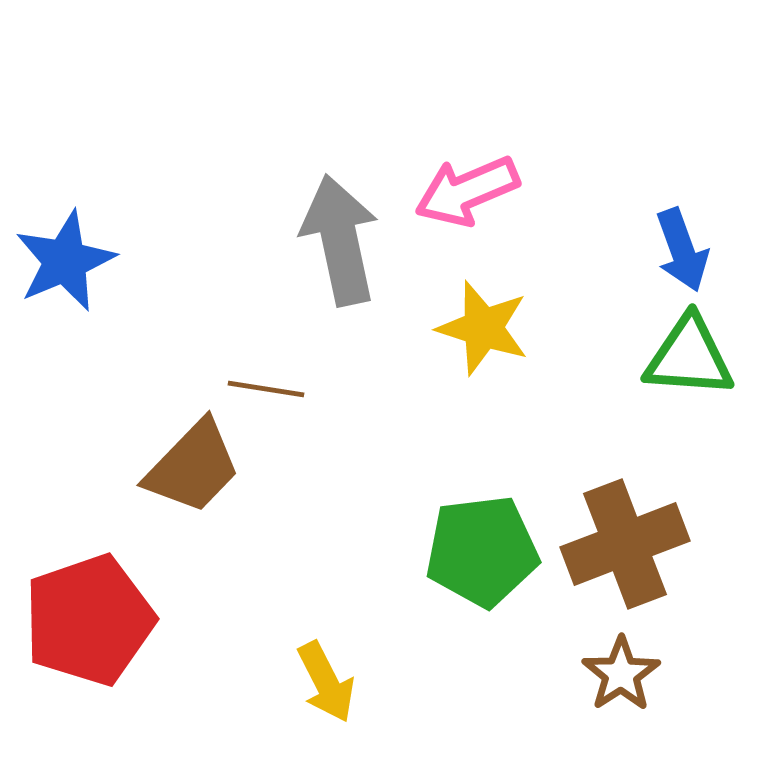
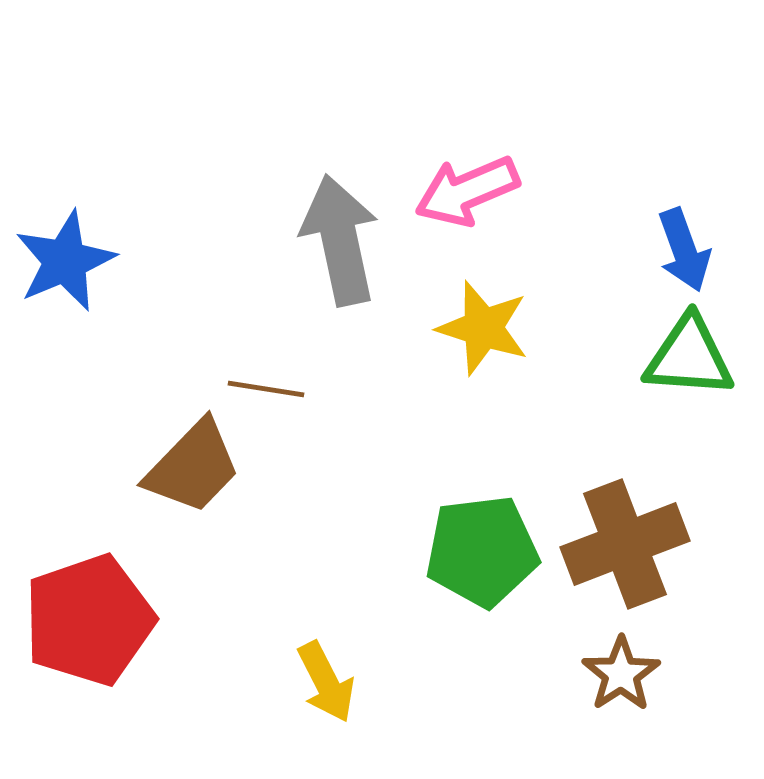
blue arrow: moved 2 px right
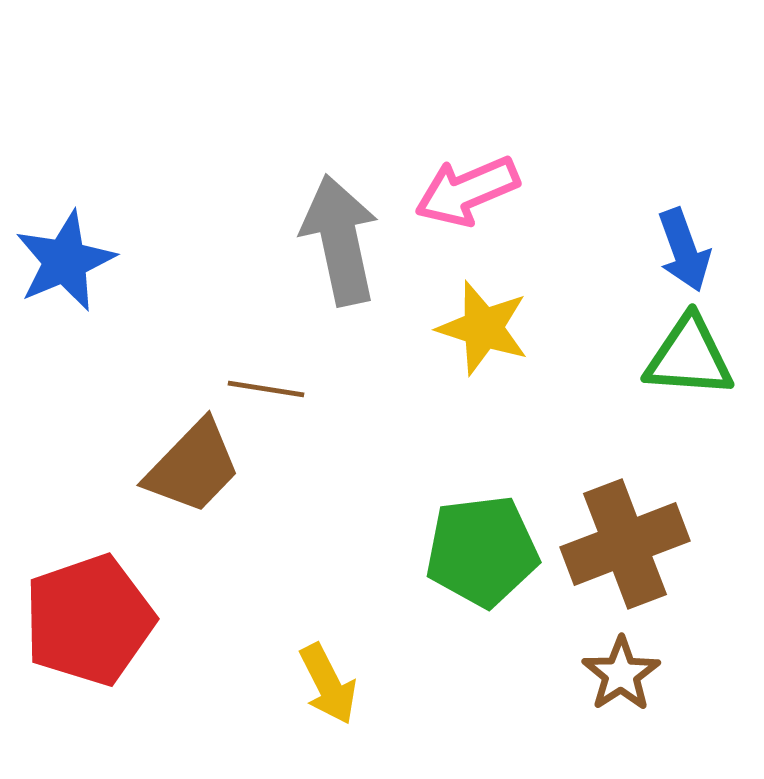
yellow arrow: moved 2 px right, 2 px down
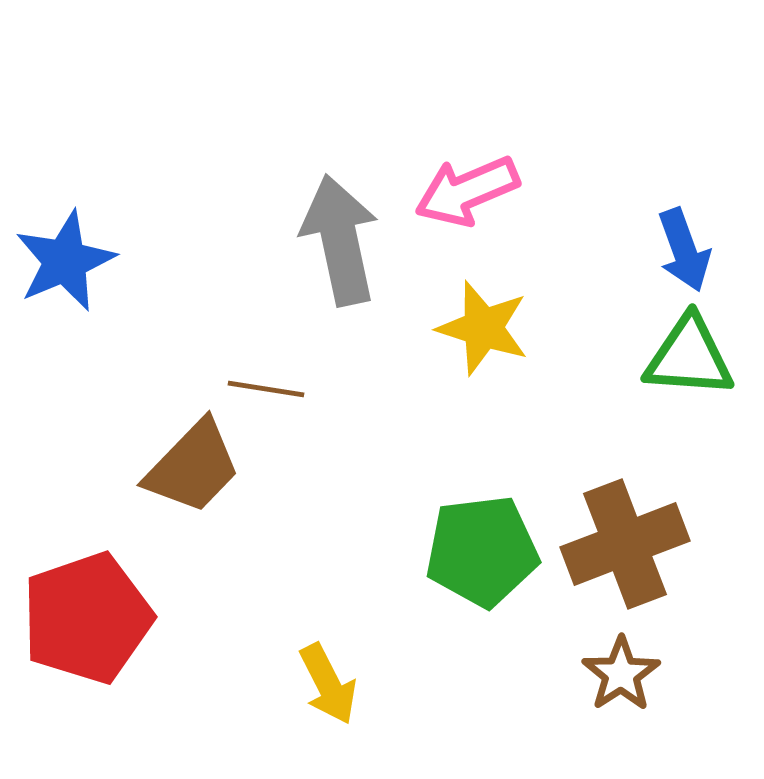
red pentagon: moved 2 px left, 2 px up
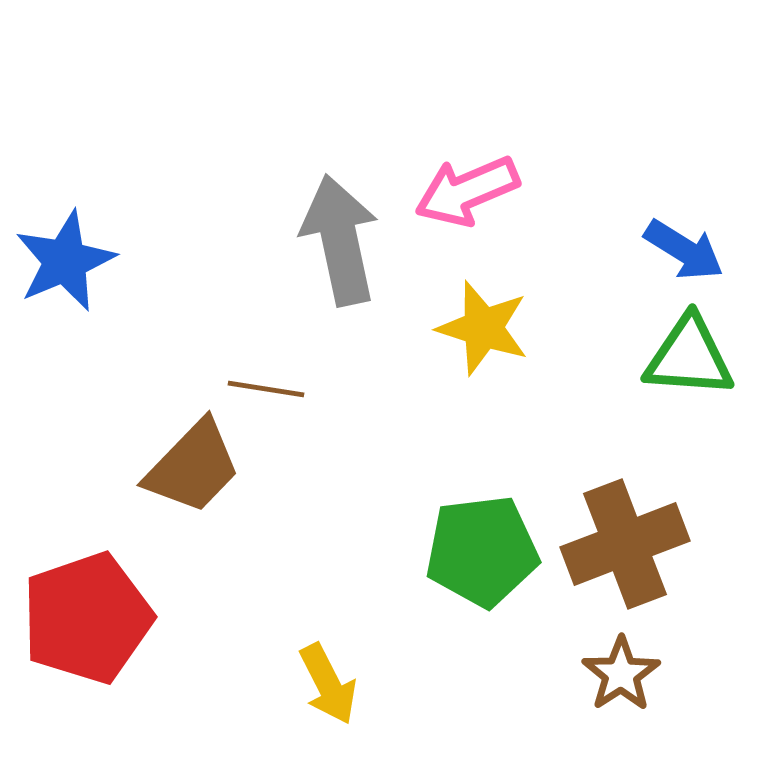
blue arrow: rotated 38 degrees counterclockwise
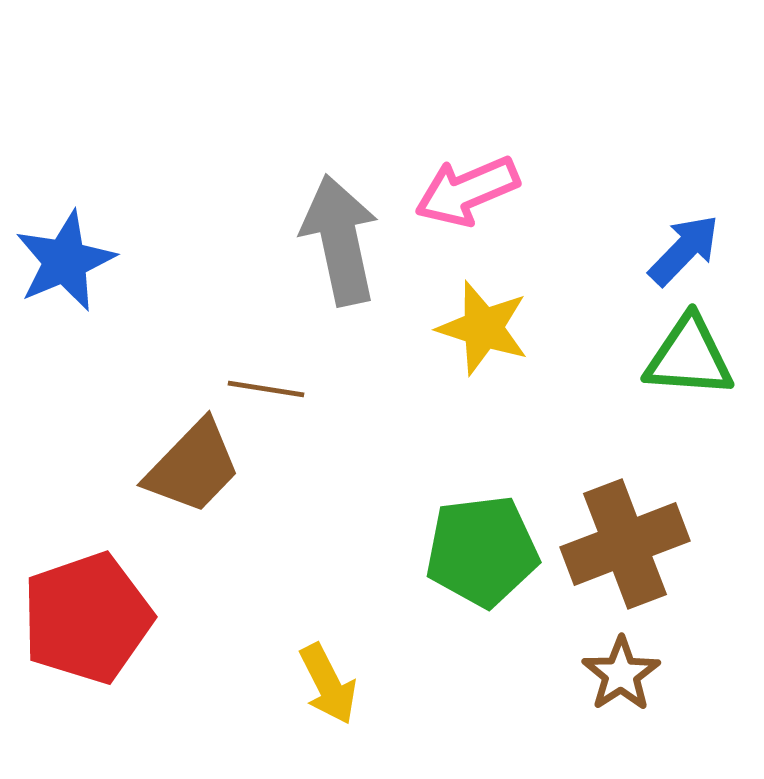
blue arrow: rotated 78 degrees counterclockwise
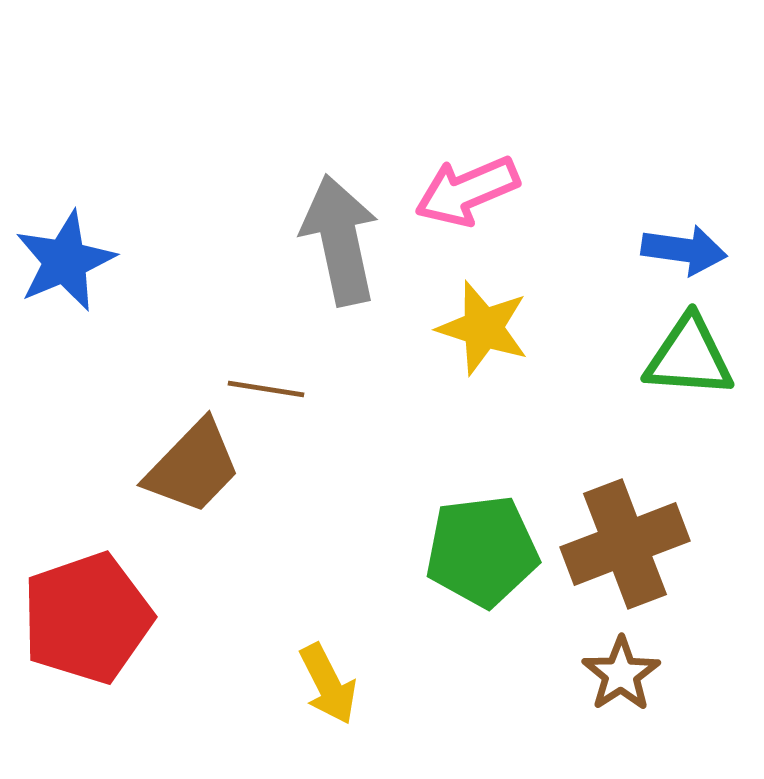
blue arrow: rotated 54 degrees clockwise
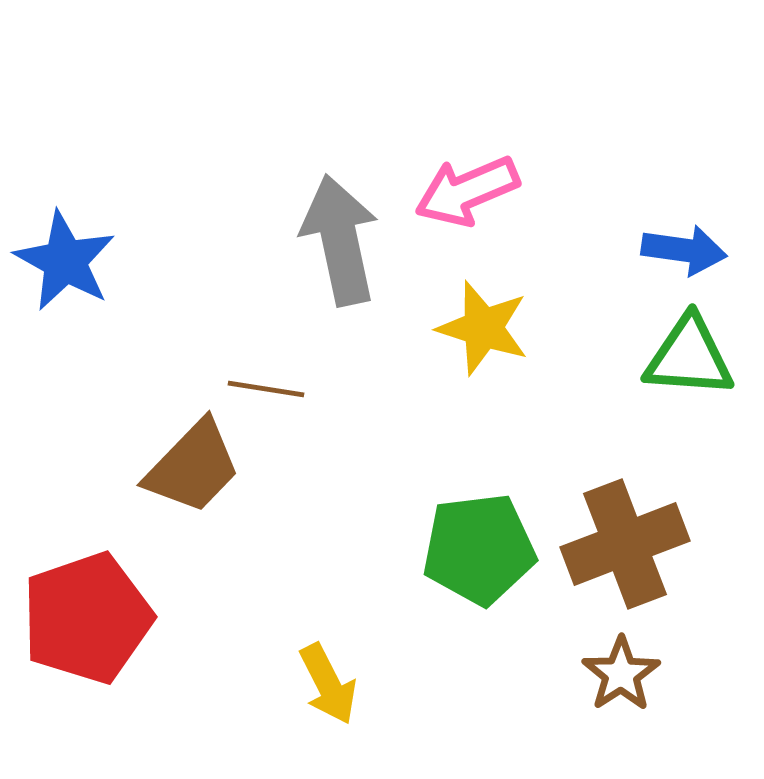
blue star: rotated 20 degrees counterclockwise
green pentagon: moved 3 px left, 2 px up
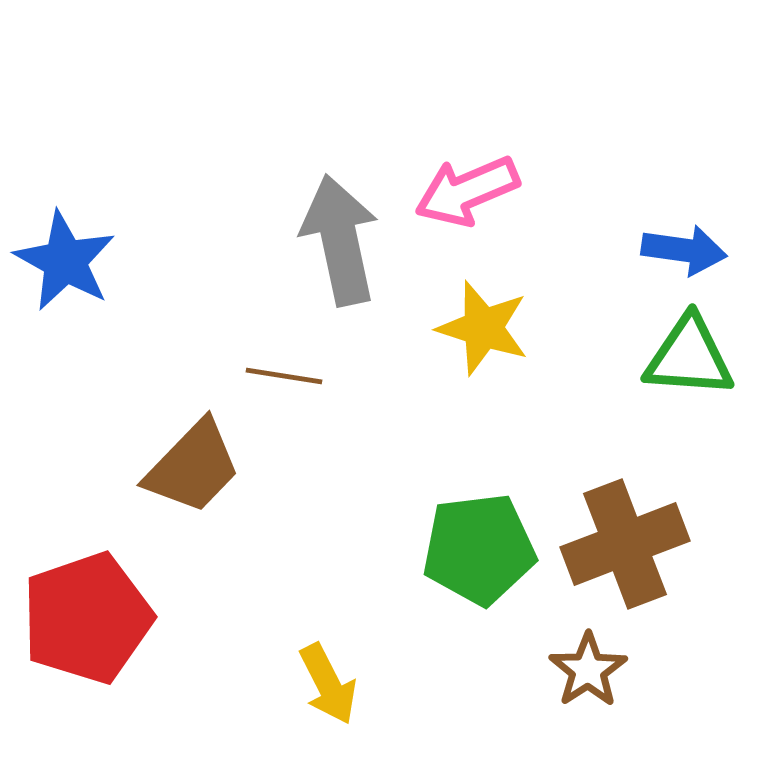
brown line: moved 18 px right, 13 px up
brown star: moved 33 px left, 4 px up
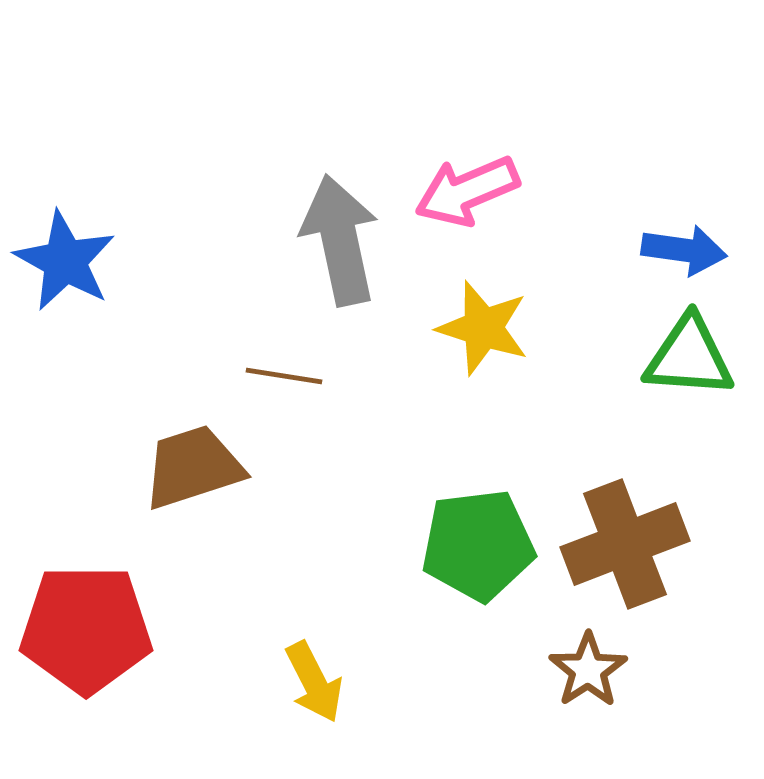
brown trapezoid: rotated 152 degrees counterclockwise
green pentagon: moved 1 px left, 4 px up
red pentagon: moved 1 px left, 11 px down; rotated 19 degrees clockwise
yellow arrow: moved 14 px left, 2 px up
